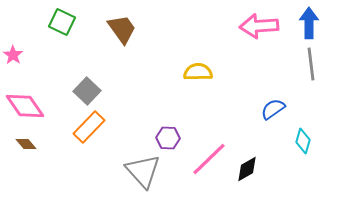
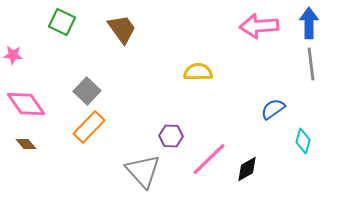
pink star: rotated 30 degrees counterclockwise
pink diamond: moved 1 px right, 2 px up
purple hexagon: moved 3 px right, 2 px up
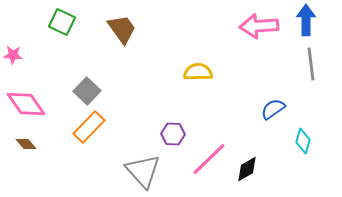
blue arrow: moved 3 px left, 3 px up
purple hexagon: moved 2 px right, 2 px up
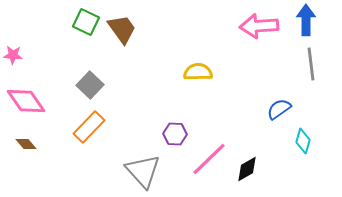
green square: moved 24 px right
gray square: moved 3 px right, 6 px up
pink diamond: moved 3 px up
blue semicircle: moved 6 px right
purple hexagon: moved 2 px right
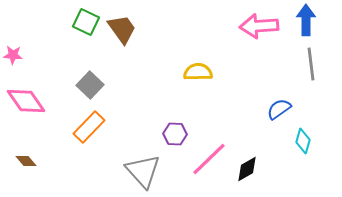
brown diamond: moved 17 px down
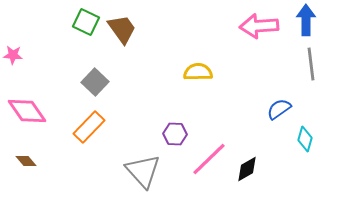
gray square: moved 5 px right, 3 px up
pink diamond: moved 1 px right, 10 px down
cyan diamond: moved 2 px right, 2 px up
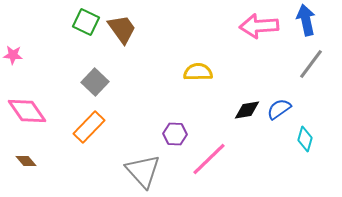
blue arrow: rotated 12 degrees counterclockwise
gray line: rotated 44 degrees clockwise
black diamond: moved 59 px up; rotated 20 degrees clockwise
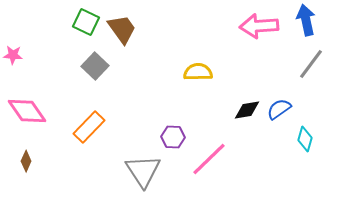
gray square: moved 16 px up
purple hexagon: moved 2 px left, 3 px down
brown diamond: rotated 65 degrees clockwise
gray triangle: rotated 9 degrees clockwise
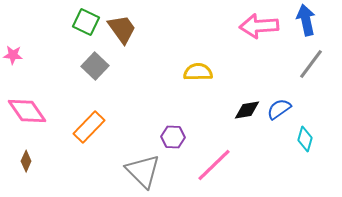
pink line: moved 5 px right, 6 px down
gray triangle: rotated 12 degrees counterclockwise
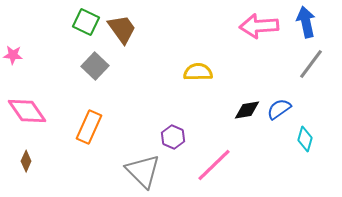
blue arrow: moved 2 px down
orange rectangle: rotated 20 degrees counterclockwise
purple hexagon: rotated 20 degrees clockwise
